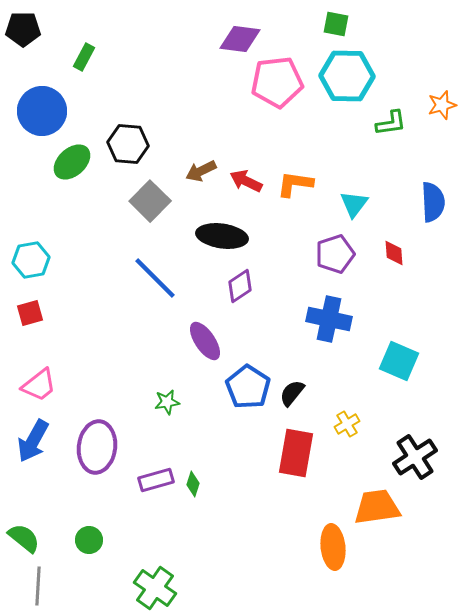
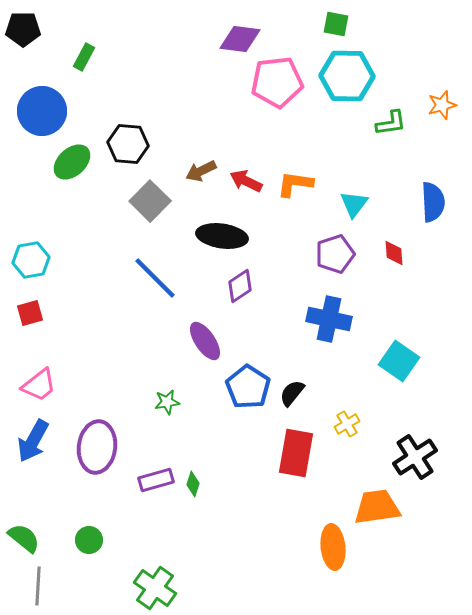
cyan square at (399, 361): rotated 12 degrees clockwise
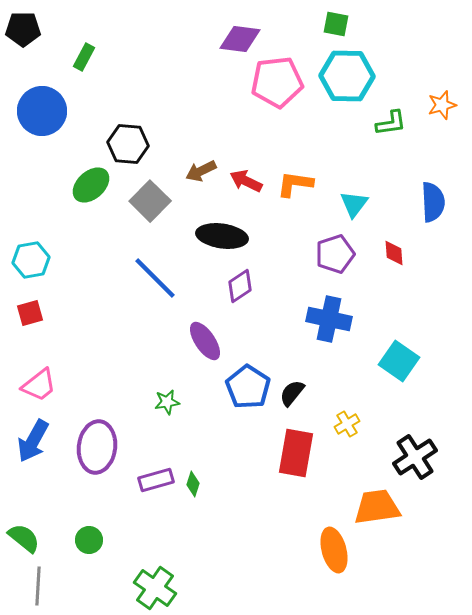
green ellipse at (72, 162): moved 19 px right, 23 px down
orange ellipse at (333, 547): moved 1 px right, 3 px down; rotated 9 degrees counterclockwise
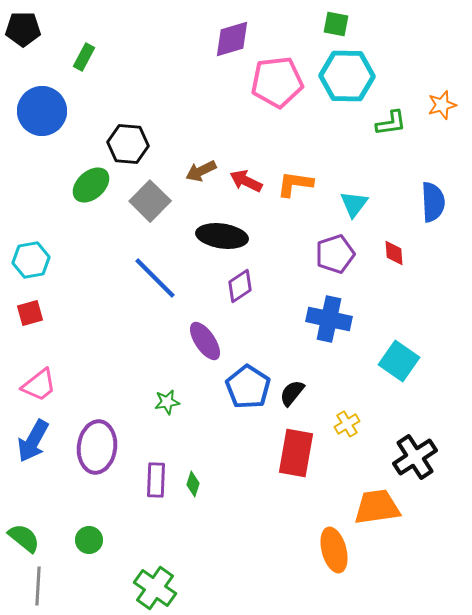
purple diamond at (240, 39): moved 8 px left; rotated 24 degrees counterclockwise
purple rectangle at (156, 480): rotated 72 degrees counterclockwise
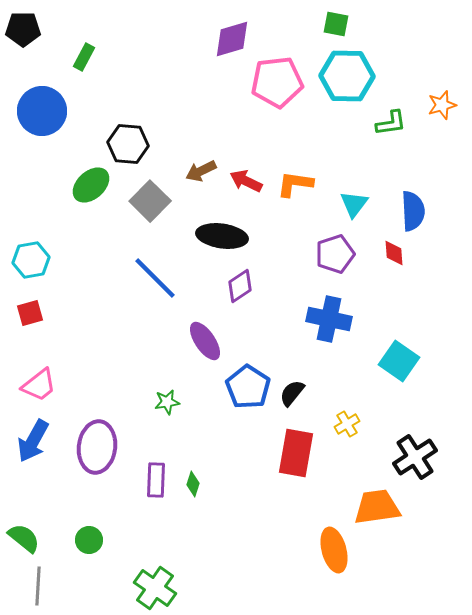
blue semicircle at (433, 202): moved 20 px left, 9 px down
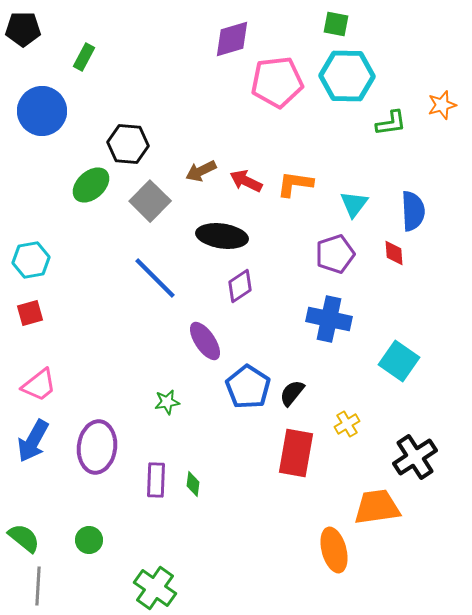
green diamond at (193, 484): rotated 10 degrees counterclockwise
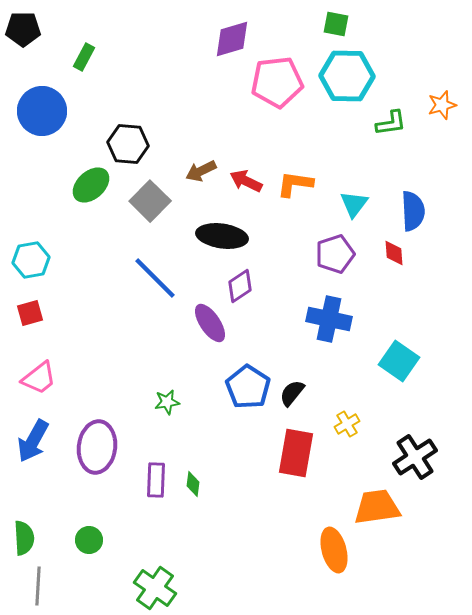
purple ellipse at (205, 341): moved 5 px right, 18 px up
pink trapezoid at (39, 385): moved 7 px up
green semicircle at (24, 538): rotated 48 degrees clockwise
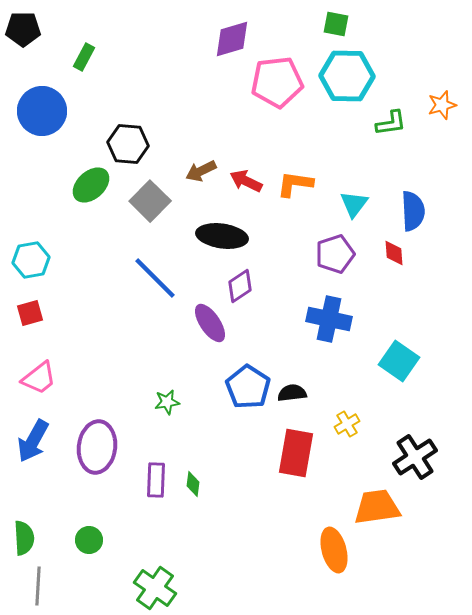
black semicircle at (292, 393): rotated 44 degrees clockwise
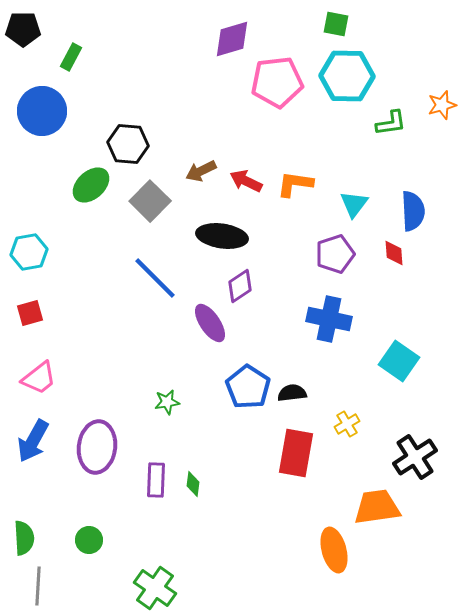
green rectangle at (84, 57): moved 13 px left
cyan hexagon at (31, 260): moved 2 px left, 8 px up
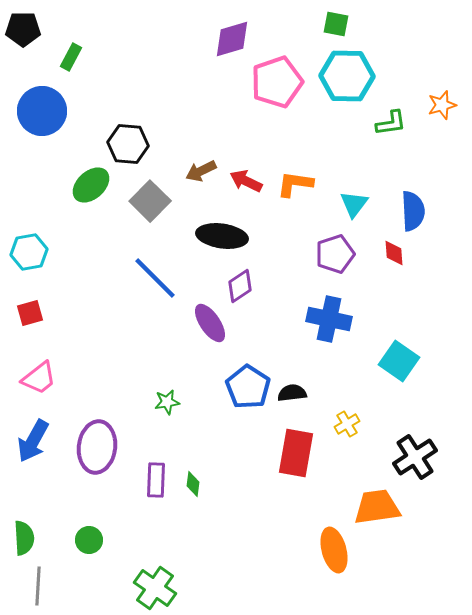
pink pentagon at (277, 82): rotated 12 degrees counterclockwise
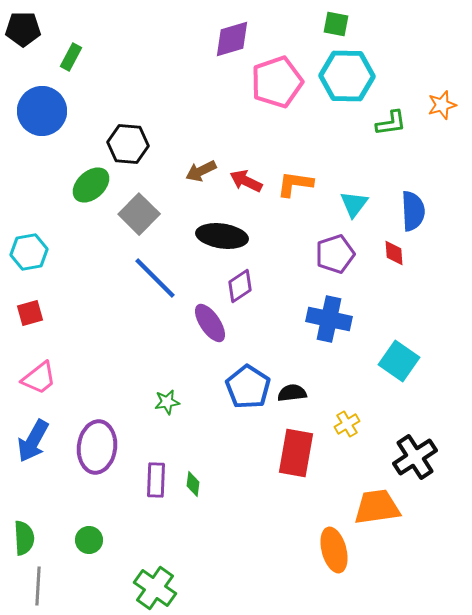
gray square at (150, 201): moved 11 px left, 13 px down
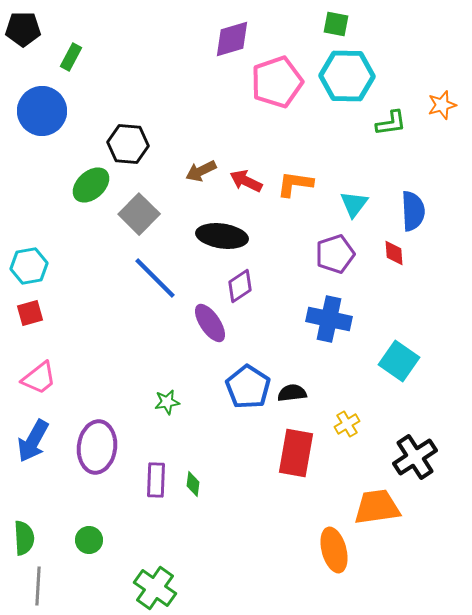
cyan hexagon at (29, 252): moved 14 px down
